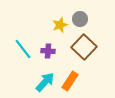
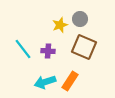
brown square: rotated 20 degrees counterclockwise
cyan arrow: rotated 150 degrees counterclockwise
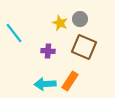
yellow star: moved 2 px up; rotated 28 degrees counterclockwise
cyan line: moved 9 px left, 16 px up
cyan arrow: moved 2 px down; rotated 15 degrees clockwise
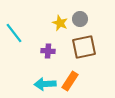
brown square: rotated 35 degrees counterclockwise
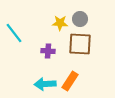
yellow star: rotated 21 degrees counterclockwise
brown square: moved 4 px left, 3 px up; rotated 15 degrees clockwise
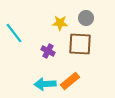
gray circle: moved 6 px right, 1 px up
purple cross: rotated 24 degrees clockwise
orange rectangle: rotated 18 degrees clockwise
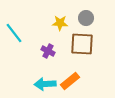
brown square: moved 2 px right
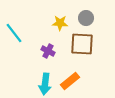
cyan arrow: rotated 80 degrees counterclockwise
